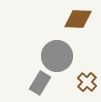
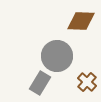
brown diamond: moved 3 px right, 2 px down
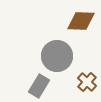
gray rectangle: moved 1 px left, 3 px down
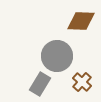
brown cross: moved 5 px left
gray rectangle: moved 1 px right, 2 px up
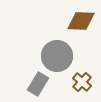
gray rectangle: moved 2 px left
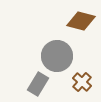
brown diamond: rotated 12 degrees clockwise
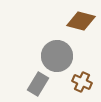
brown cross: rotated 18 degrees counterclockwise
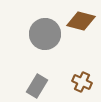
gray circle: moved 12 px left, 22 px up
gray rectangle: moved 1 px left, 2 px down
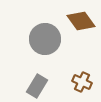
brown diamond: rotated 40 degrees clockwise
gray circle: moved 5 px down
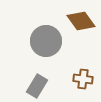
gray circle: moved 1 px right, 2 px down
brown cross: moved 1 px right, 3 px up; rotated 18 degrees counterclockwise
